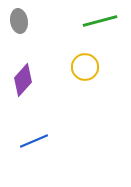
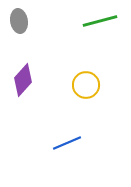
yellow circle: moved 1 px right, 18 px down
blue line: moved 33 px right, 2 px down
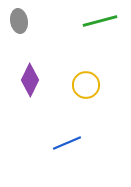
purple diamond: moved 7 px right; rotated 16 degrees counterclockwise
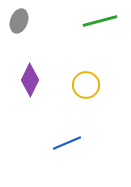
gray ellipse: rotated 30 degrees clockwise
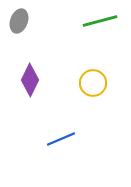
yellow circle: moved 7 px right, 2 px up
blue line: moved 6 px left, 4 px up
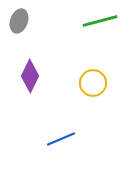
purple diamond: moved 4 px up
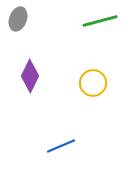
gray ellipse: moved 1 px left, 2 px up
blue line: moved 7 px down
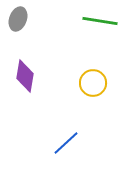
green line: rotated 24 degrees clockwise
purple diamond: moved 5 px left; rotated 16 degrees counterclockwise
blue line: moved 5 px right, 3 px up; rotated 20 degrees counterclockwise
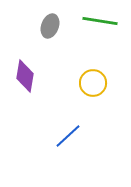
gray ellipse: moved 32 px right, 7 px down
blue line: moved 2 px right, 7 px up
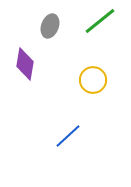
green line: rotated 48 degrees counterclockwise
purple diamond: moved 12 px up
yellow circle: moved 3 px up
